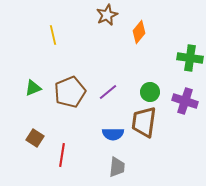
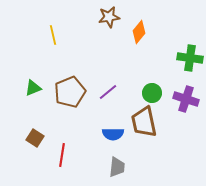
brown star: moved 2 px right, 2 px down; rotated 15 degrees clockwise
green circle: moved 2 px right, 1 px down
purple cross: moved 1 px right, 2 px up
brown trapezoid: rotated 20 degrees counterclockwise
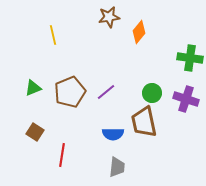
purple line: moved 2 px left
brown square: moved 6 px up
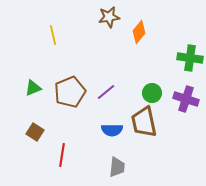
blue semicircle: moved 1 px left, 4 px up
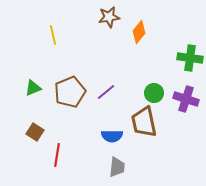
green circle: moved 2 px right
blue semicircle: moved 6 px down
red line: moved 5 px left
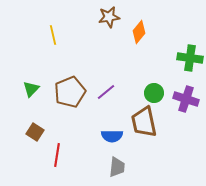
green triangle: moved 2 px left, 1 px down; rotated 24 degrees counterclockwise
